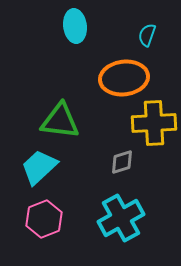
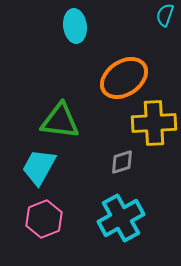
cyan semicircle: moved 18 px right, 20 px up
orange ellipse: rotated 27 degrees counterclockwise
cyan trapezoid: rotated 18 degrees counterclockwise
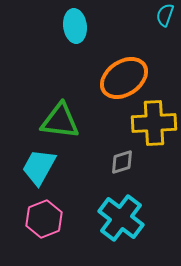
cyan cross: rotated 24 degrees counterclockwise
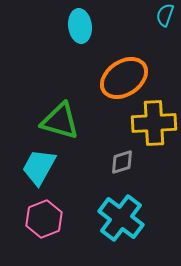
cyan ellipse: moved 5 px right
green triangle: rotated 9 degrees clockwise
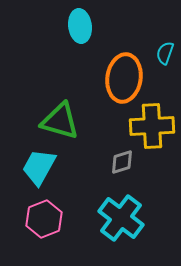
cyan semicircle: moved 38 px down
orange ellipse: rotated 48 degrees counterclockwise
yellow cross: moved 2 px left, 3 px down
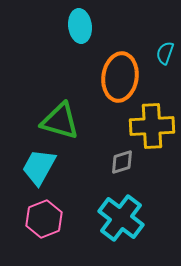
orange ellipse: moved 4 px left, 1 px up
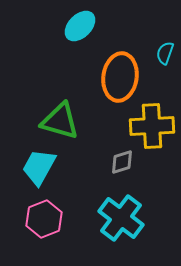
cyan ellipse: rotated 52 degrees clockwise
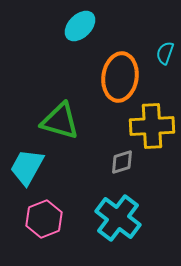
cyan trapezoid: moved 12 px left
cyan cross: moved 3 px left
